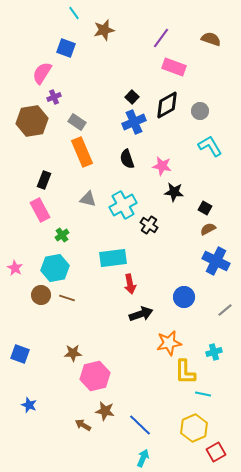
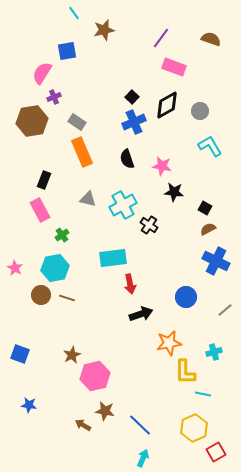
blue square at (66, 48): moved 1 px right, 3 px down; rotated 30 degrees counterclockwise
blue circle at (184, 297): moved 2 px right
brown star at (73, 353): moved 1 px left, 2 px down; rotated 24 degrees counterclockwise
blue star at (29, 405): rotated 14 degrees counterclockwise
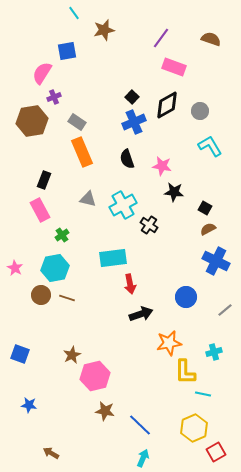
brown arrow at (83, 425): moved 32 px left, 28 px down
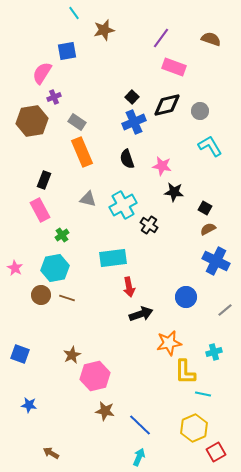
black diamond at (167, 105): rotated 16 degrees clockwise
red arrow at (130, 284): moved 1 px left, 3 px down
cyan arrow at (143, 458): moved 4 px left, 1 px up
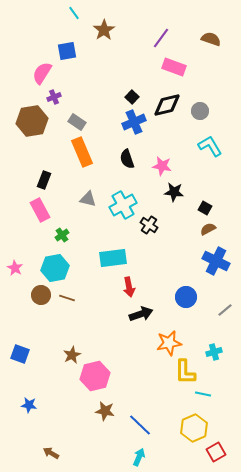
brown star at (104, 30): rotated 20 degrees counterclockwise
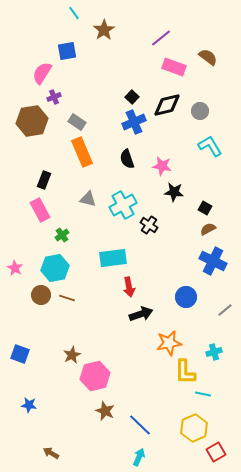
purple line at (161, 38): rotated 15 degrees clockwise
brown semicircle at (211, 39): moved 3 px left, 18 px down; rotated 18 degrees clockwise
blue cross at (216, 261): moved 3 px left
brown star at (105, 411): rotated 12 degrees clockwise
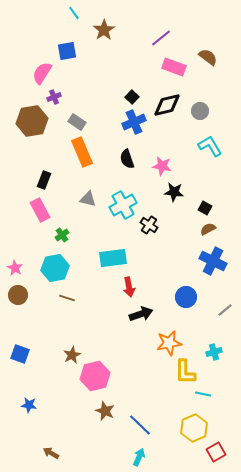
brown circle at (41, 295): moved 23 px left
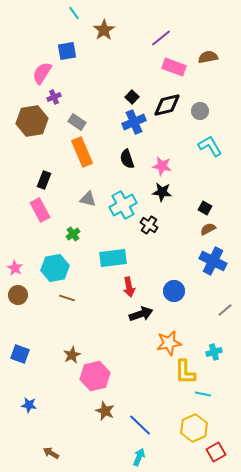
brown semicircle at (208, 57): rotated 48 degrees counterclockwise
black star at (174, 192): moved 12 px left
green cross at (62, 235): moved 11 px right, 1 px up
blue circle at (186, 297): moved 12 px left, 6 px up
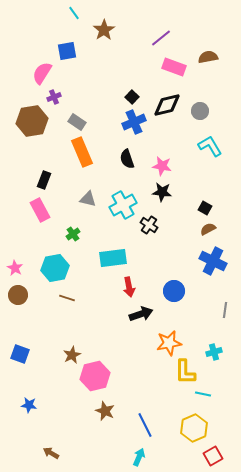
gray line at (225, 310): rotated 42 degrees counterclockwise
blue line at (140, 425): moved 5 px right; rotated 20 degrees clockwise
red square at (216, 452): moved 3 px left, 4 px down
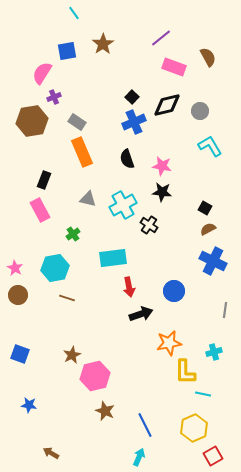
brown star at (104, 30): moved 1 px left, 14 px down
brown semicircle at (208, 57): rotated 72 degrees clockwise
